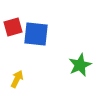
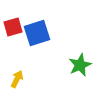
blue square: moved 1 px right, 1 px up; rotated 24 degrees counterclockwise
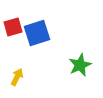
yellow arrow: moved 2 px up
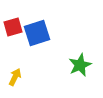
yellow arrow: moved 2 px left
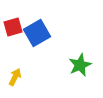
blue square: rotated 12 degrees counterclockwise
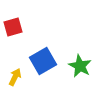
blue square: moved 6 px right, 28 px down
green star: moved 1 px down; rotated 20 degrees counterclockwise
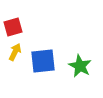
blue square: rotated 24 degrees clockwise
yellow arrow: moved 25 px up
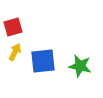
green star: rotated 15 degrees counterclockwise
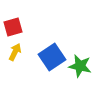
blue square: moved 9 px right, 4 px up; rotated 28 degrees counterclockwise
